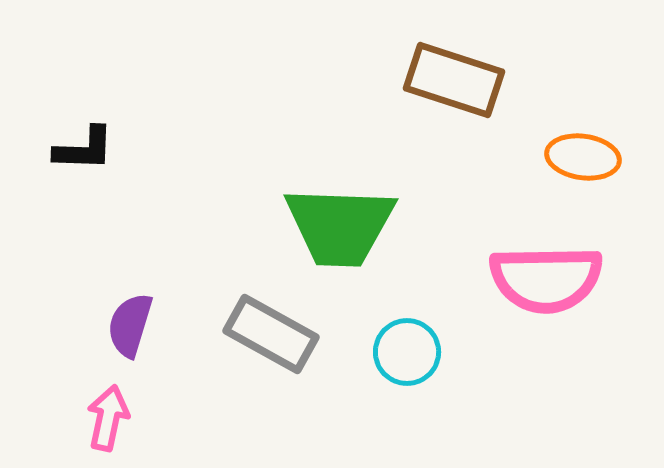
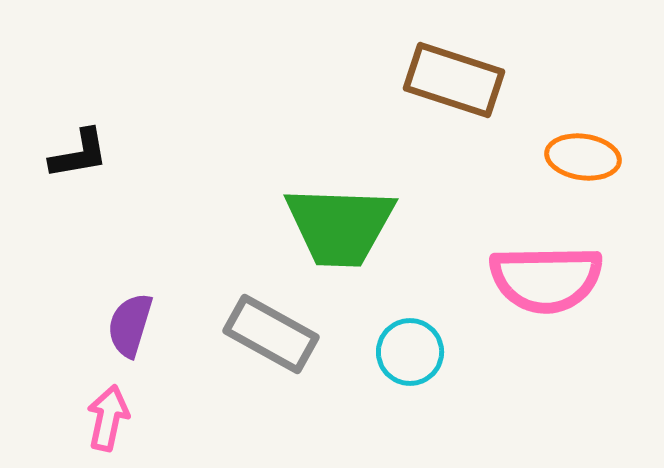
black L-shape: moved 5 px left, 5 px down; rotated 12 degrees counterclockwise
cyan circle: moved 3 px right
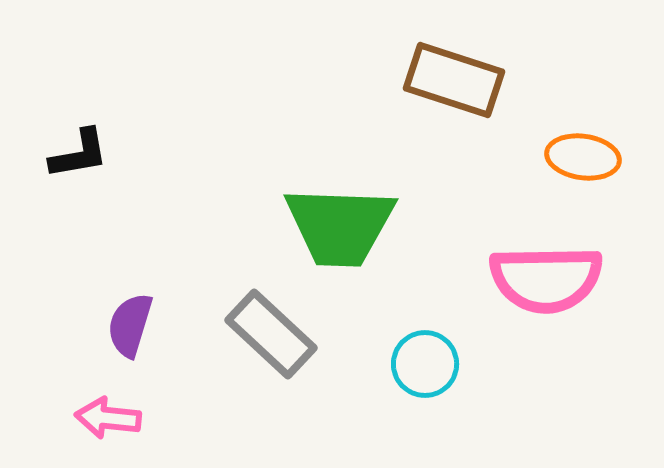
gray rectangle: rotated 14 degrees clockwise
cyan circle: moved 15 px right, 12 px down
pink arrow: rotated 96 degrees counterclockwise
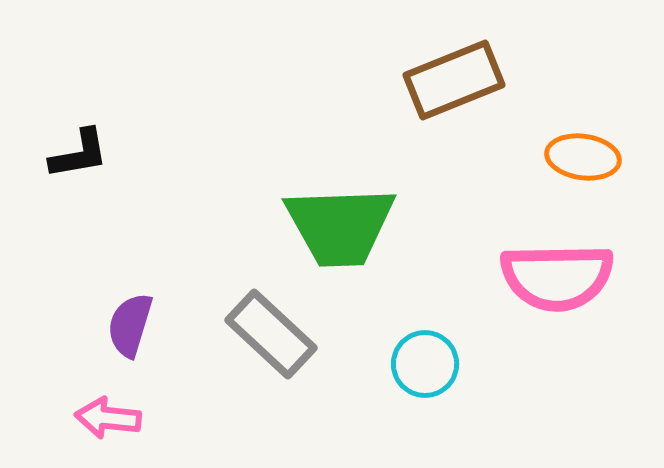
brown rectangle: rotated 40 degrees counterclockwise
green trapezoid: rotated 4 degrees counterclockwise
pink semicircle: moved 11 px right, 2 px up
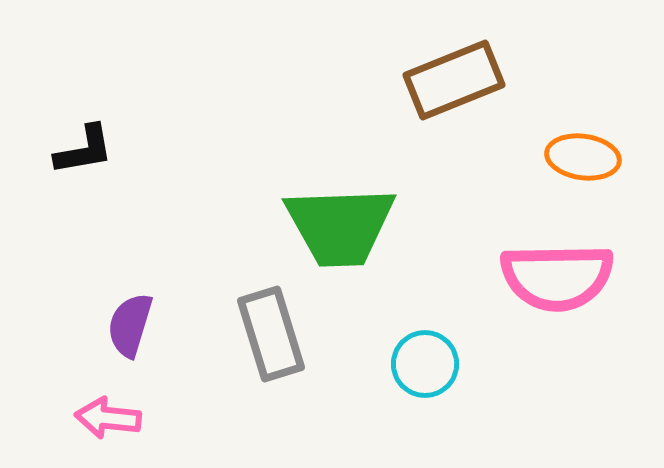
black L-shape: moved 5 px right, 4 px up
gray rectangle: rotated 30 degrees clockwise
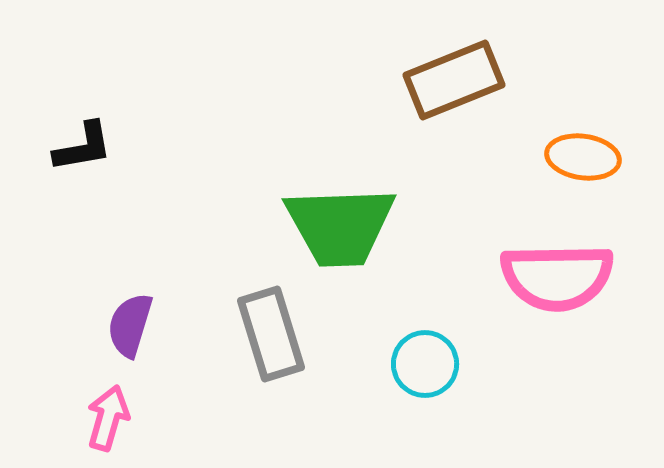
black L-shape: moved 1 px left, 3 px up
pink arrow: rotated 100 degrees clockwise
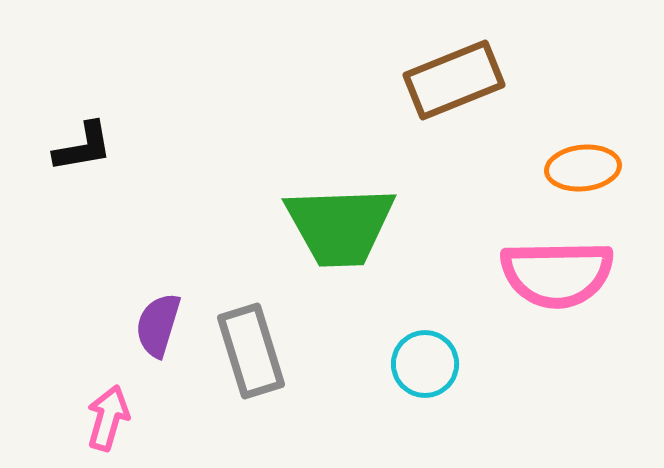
orange ellipse: moved 11 px down; rotated 14 degrees counterclockwise
pink semicircle: moved 3 px up
purple semicircle: moved 28 px right
gray rectangle: moved 20 px left, 17 px down
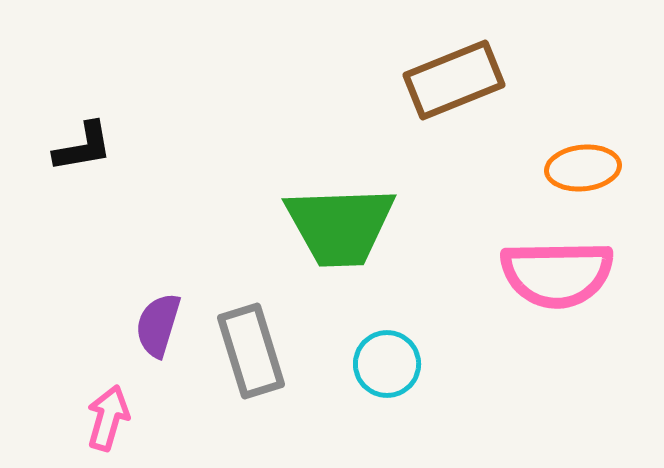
cyan circle: moved 38 px left
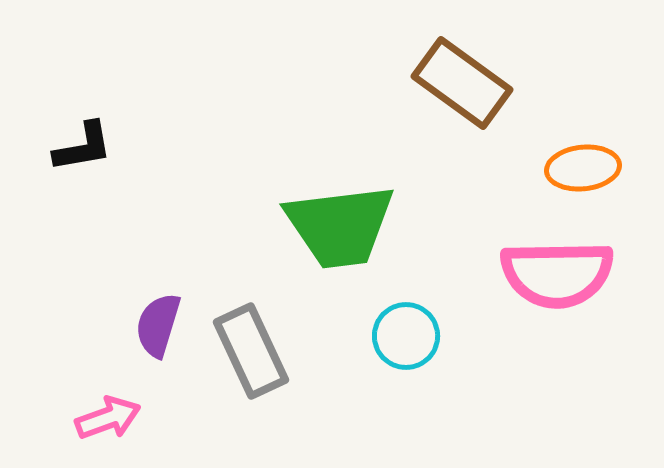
brown rectangle: moved 8 px right, 3 px down; rotated 58 degrees clockwise
green trapezoid: rotated 5 degrees counterclockwise
gray rectangle: rotated 8 degrees counterclockwise
cyan circle: moved 19 px right, 28 px up
pink arrow: rotated 54 degrees clockwise
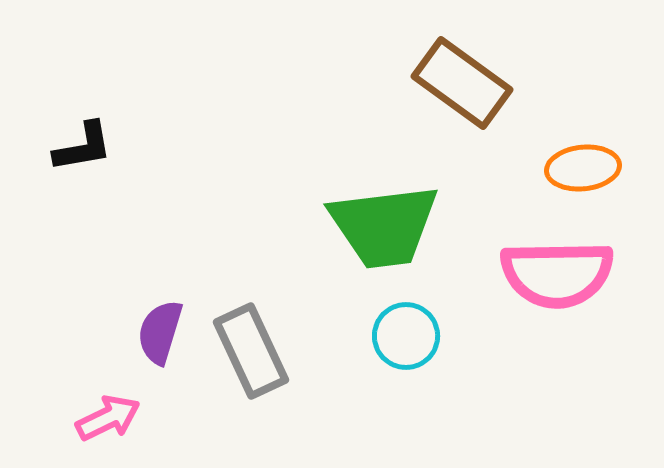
green trapezoid: moved 44 px right
purple semicircle: moved 2 px right, 7 px down
pink arrow: rotated 6 degrees counterclockwise
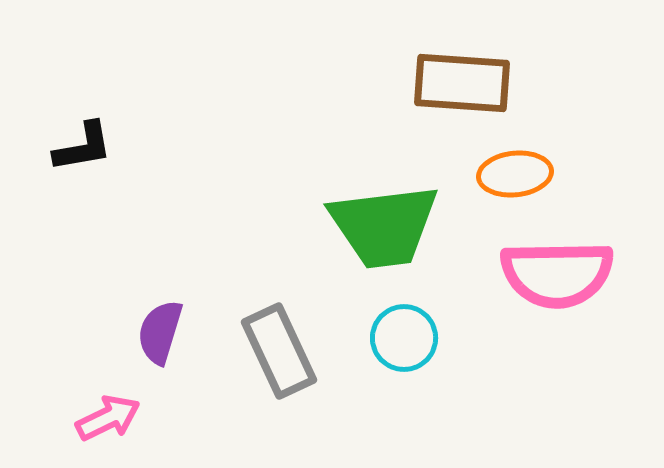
brown rectangle: rotated 32 degrees counterclockwise
orange ellipse: moved 68 px left, 6 px down
cyan circle: moved 2 px left, 2 px down
gray rectangle: moved 28 px right
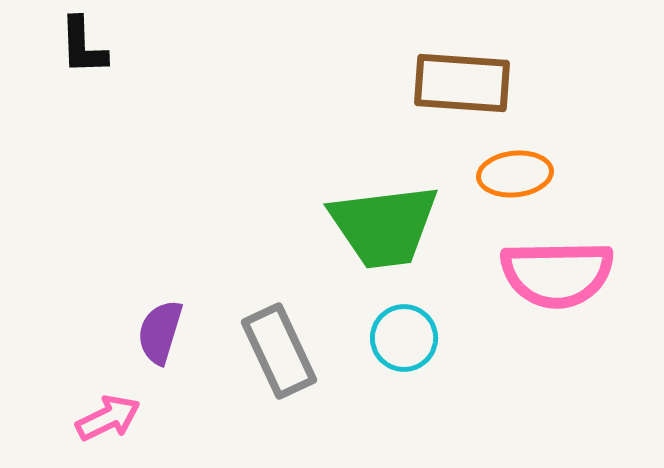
black L-shape: moved 101 px up; rotated 98 degrees clockwise
